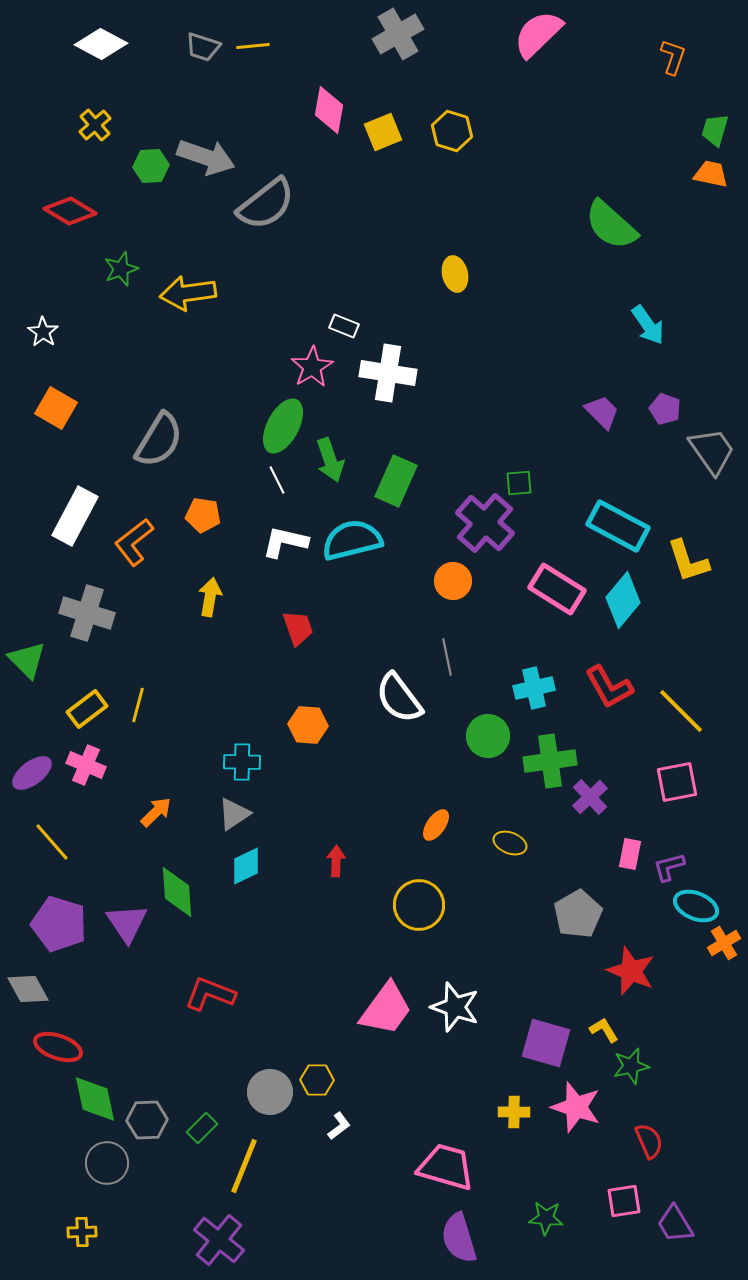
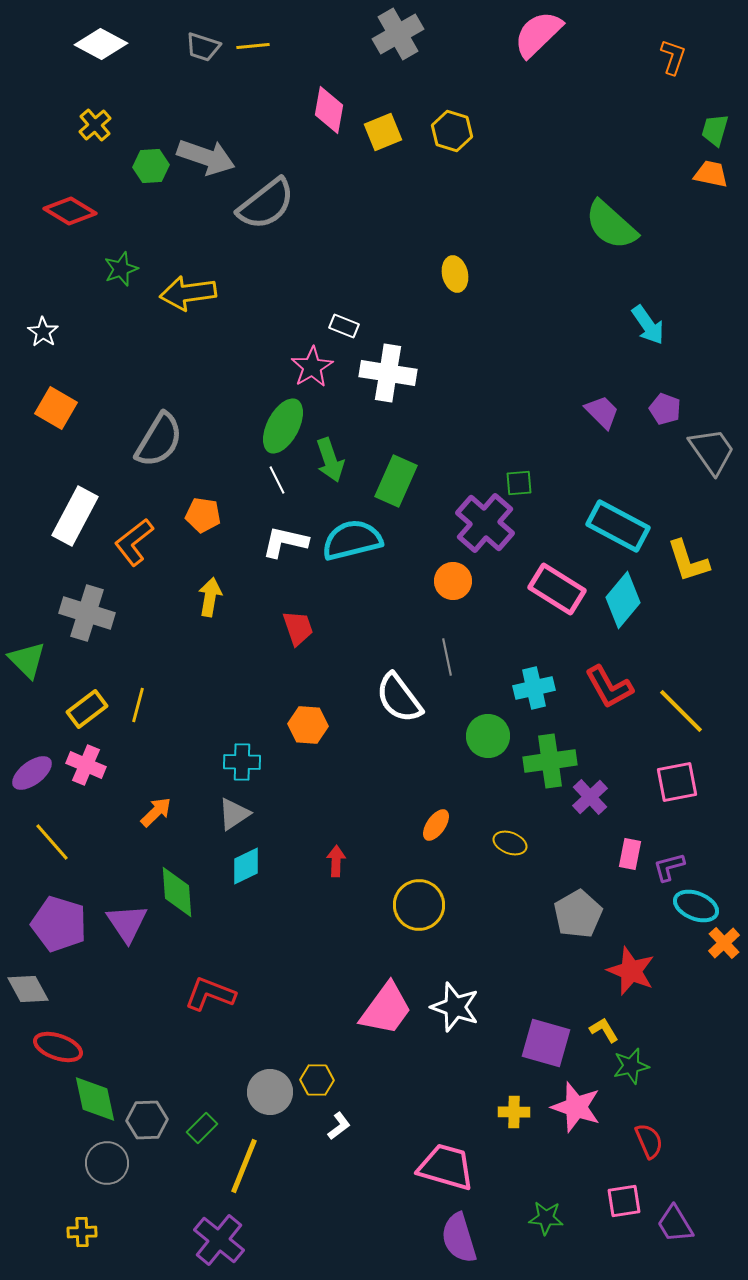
orange cross at (724, 943): rotated 12 degrees counterclockwise
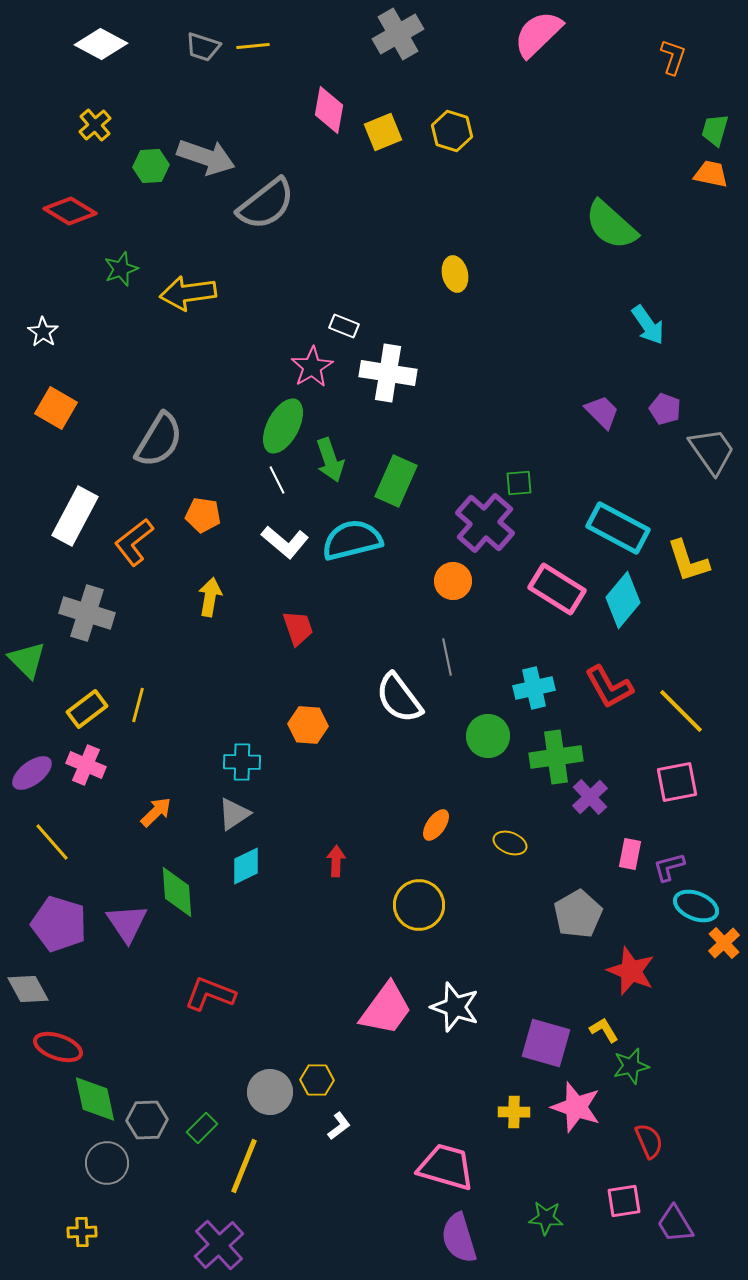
cyan rectangle at (618, 526): moved 2 px down
white L-shape at (285, 542): rotated 153 degrees counterclockwise
green cross at (550, 761): moved 6 px right, 4 px up
purple cross at (219, 1240): moved 5 px down; rotated 9 degrees clockwise
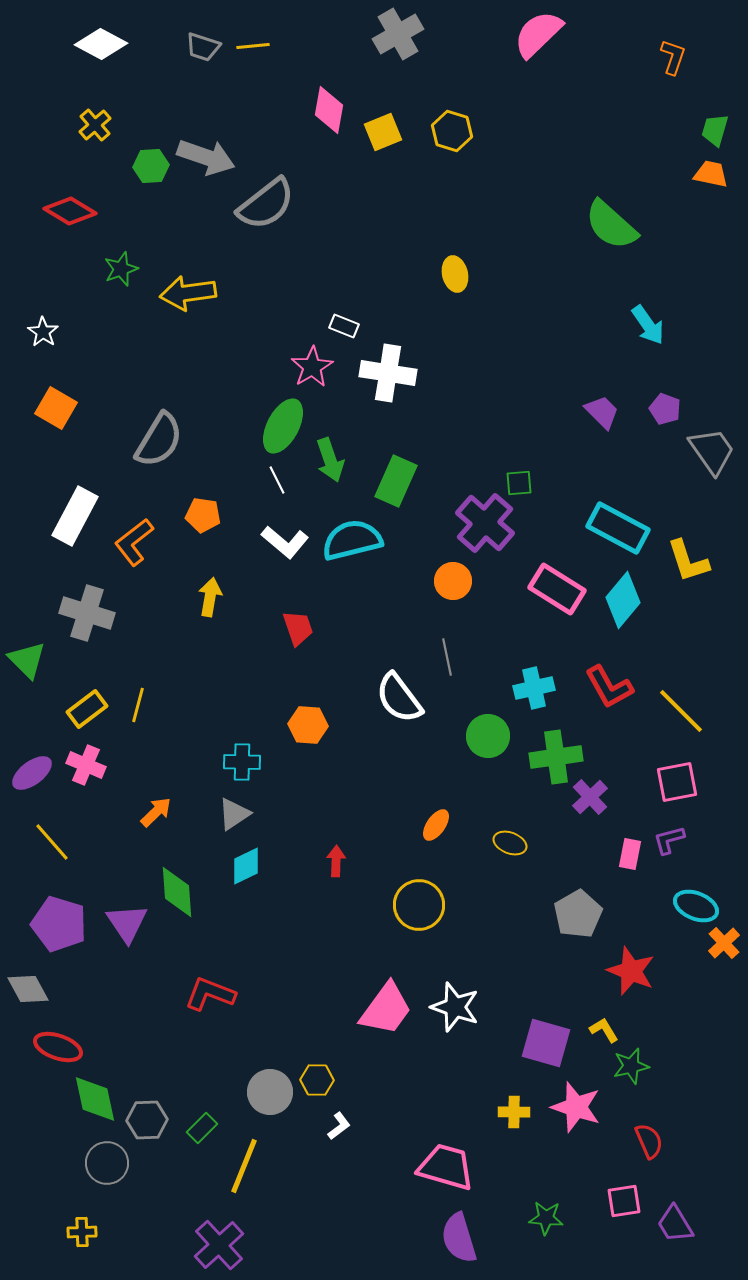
purple L-shape at (669, 867): moved 27 px up
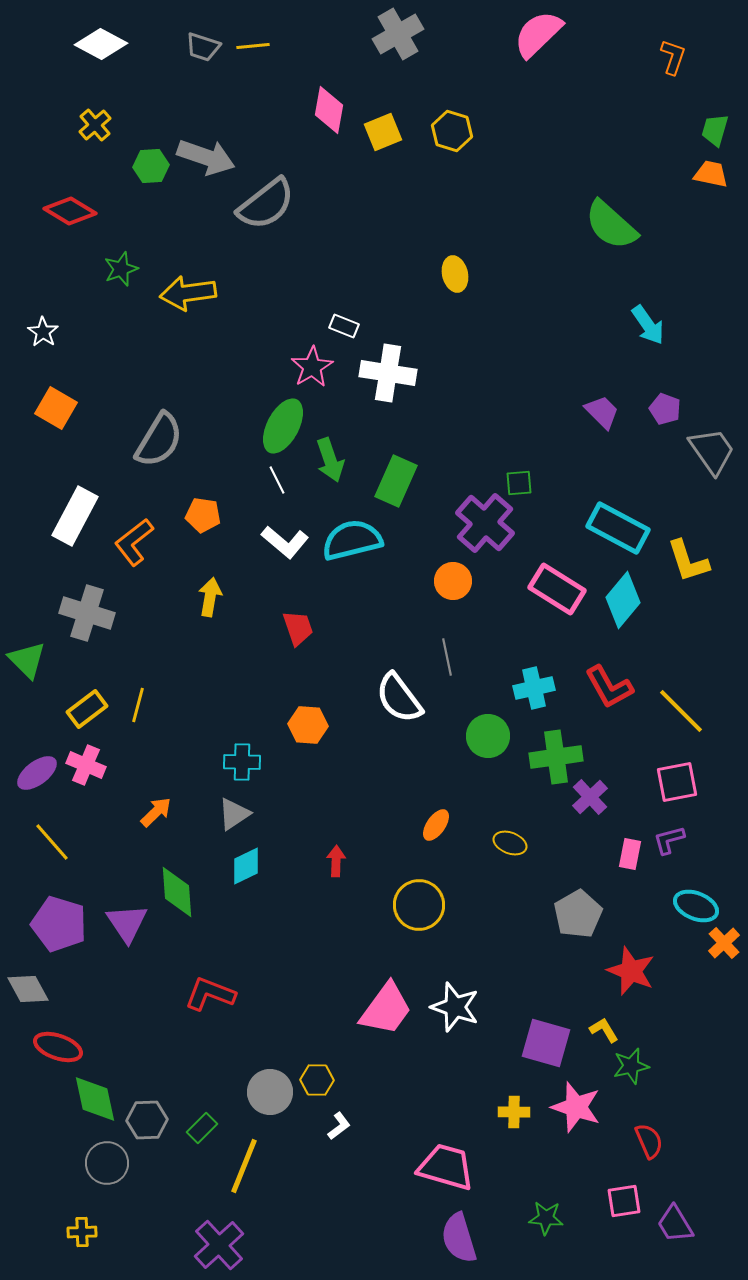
purple ellipse at (32, 773): moved 5 px right
